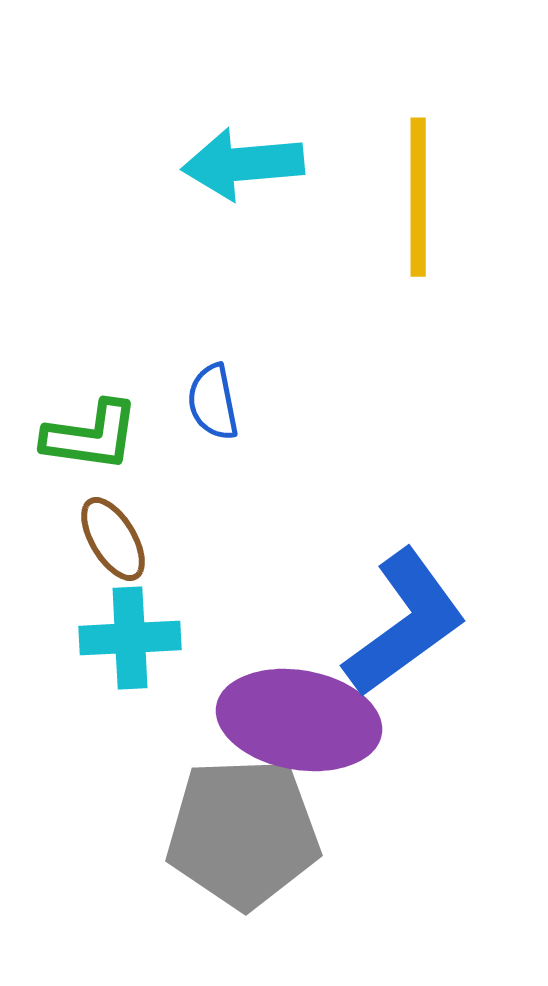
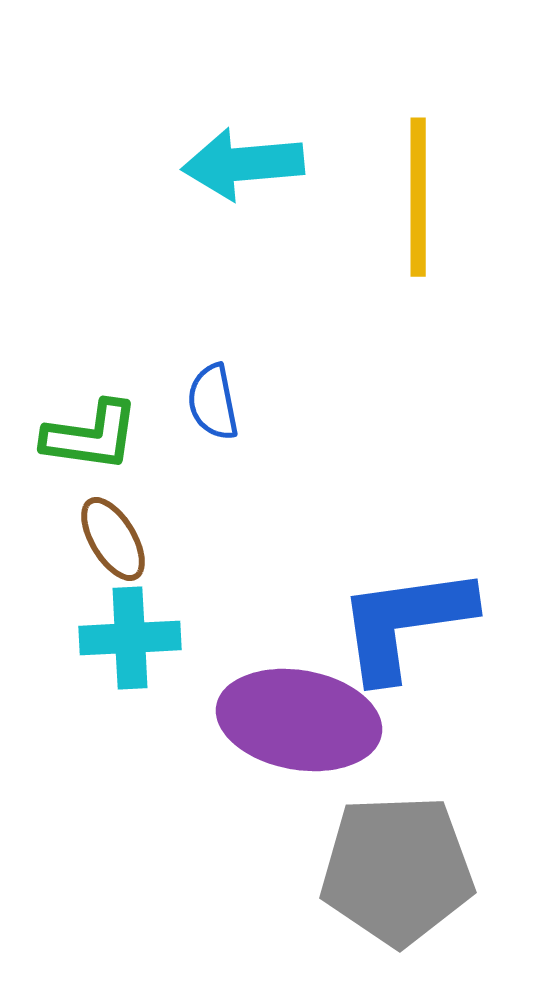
blue L-shape: rotated 152 degrees counterclockwise
gray pentagon: moved 154 px right, 37 px down
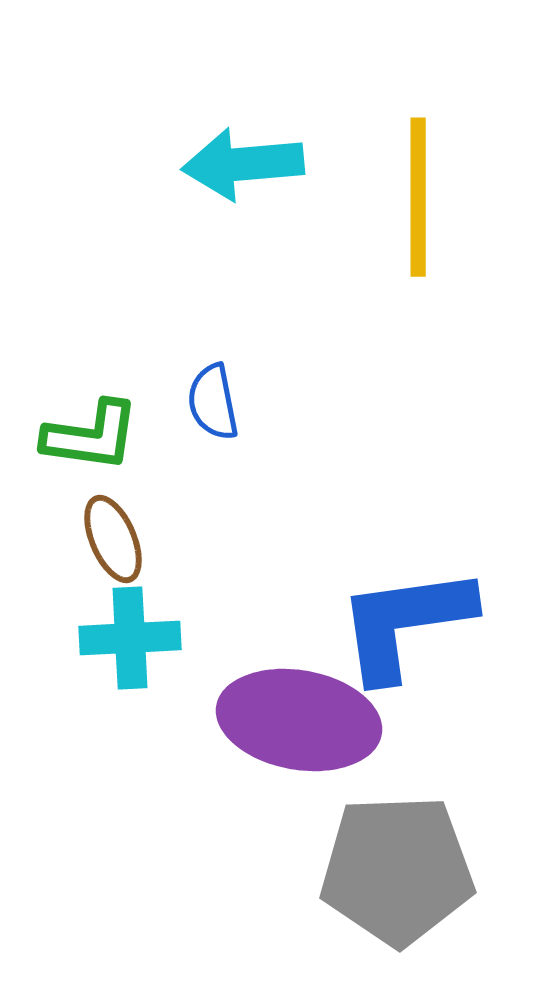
brown ellipse: rotated 8 degrees clockwise
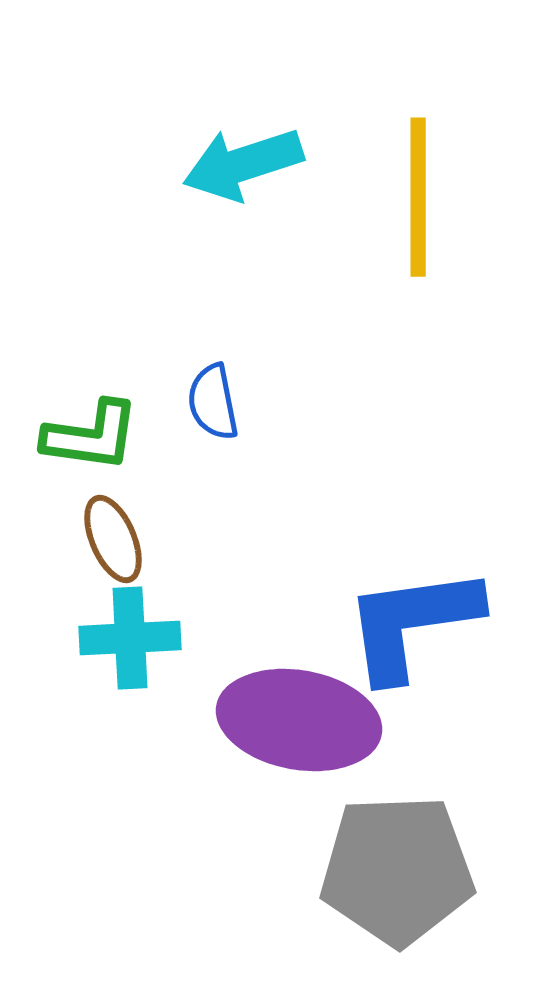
cyan arrow: rotated 13 degrees counterclockwise
blue L-shape: moved 7 px right
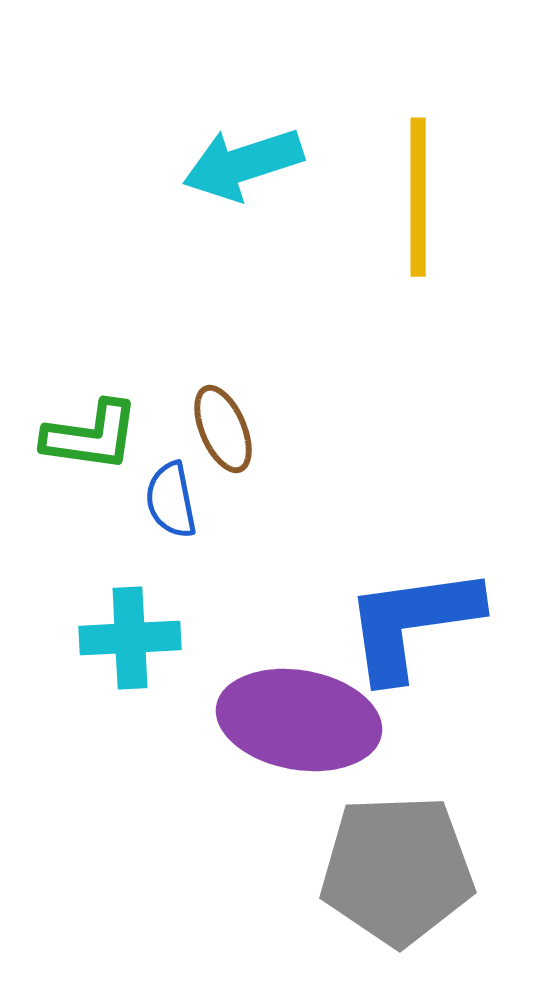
blue semicircle: moved 42 px left, 98 px down
brown ellipse: moved 110 px right, 110 px up
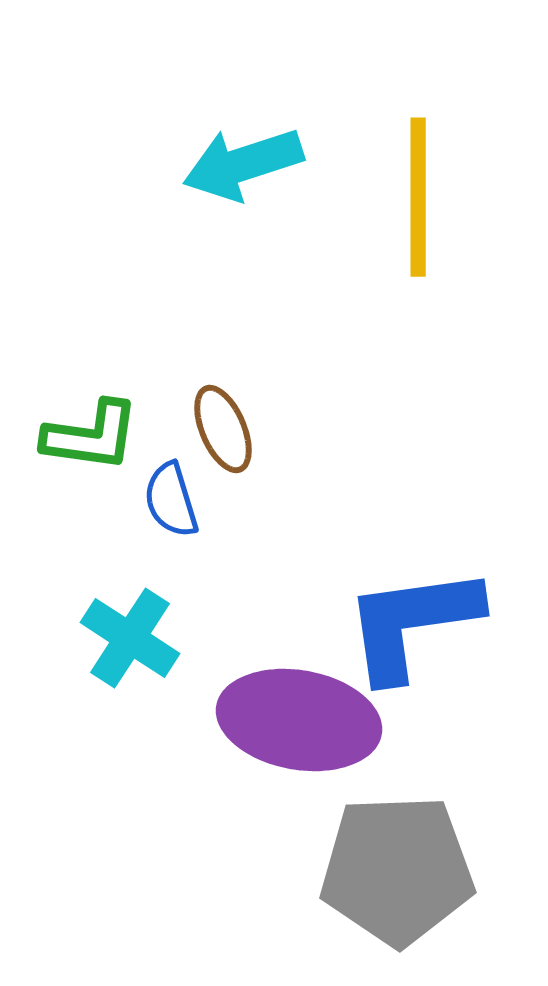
blue semicircle: rotated 6 degrees counterclockwise
cyan cross: rotated 36 degrees clockwise
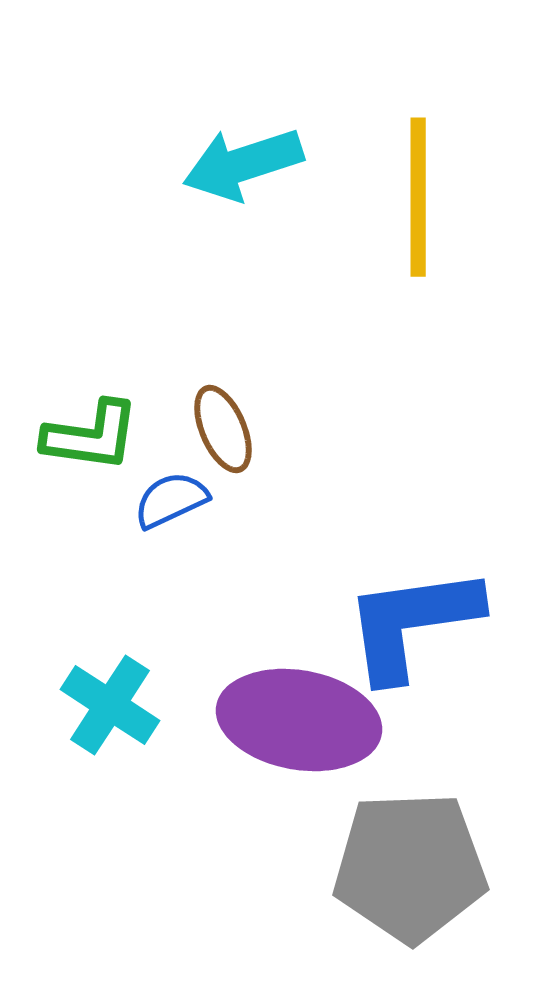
blue semicircle: rotated 82 degrees clockwise
cyan cross: moved 20 px left, 67 px down
gray pentagon: moved 13 px right, 3 px up
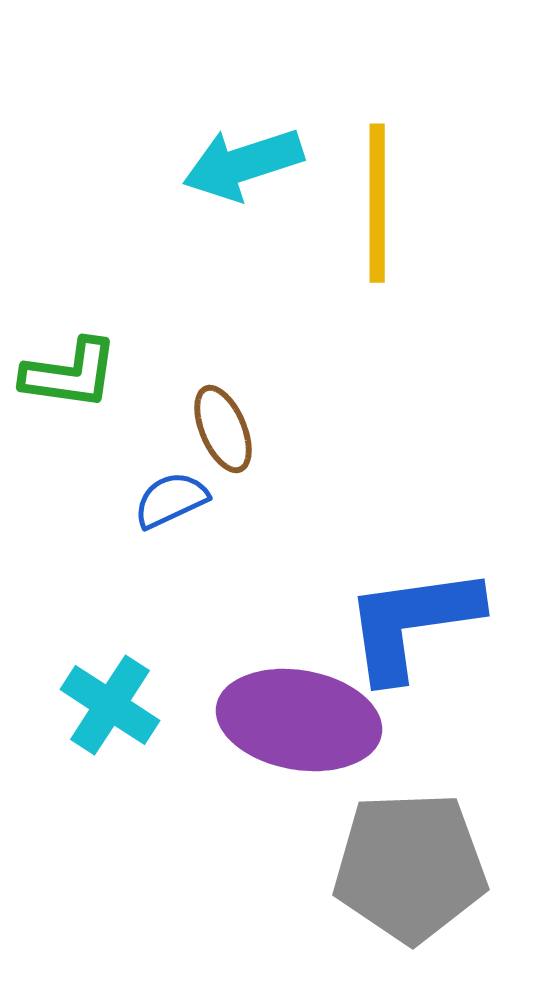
yellow line: moved 41 px left, 6 px down
green L-shape: moved 21 px left, 62 px up
